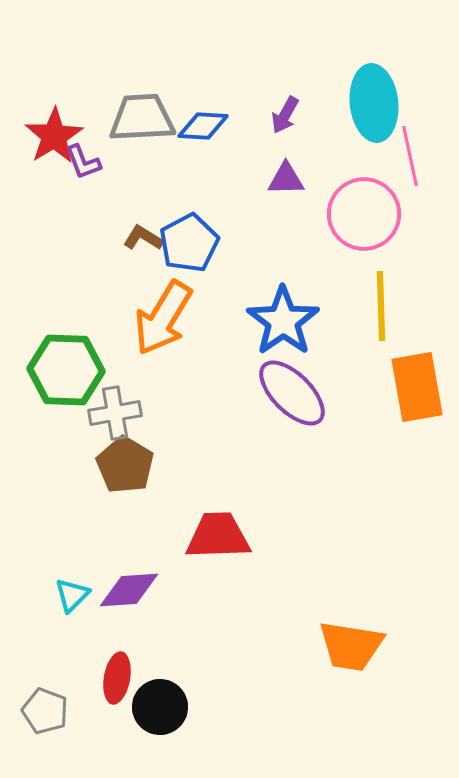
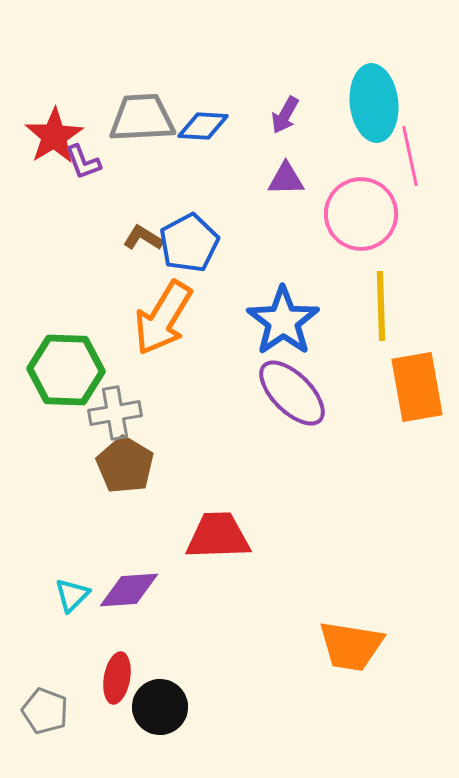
pink circle: moved 3 px left
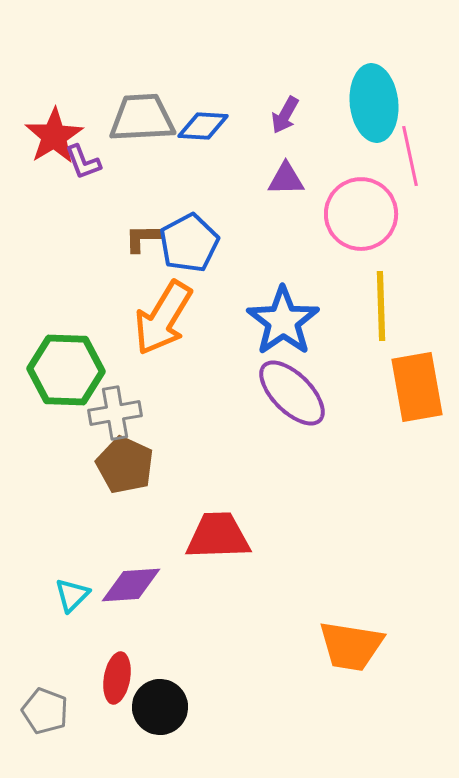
brown L-shape: rotated 33 degrees counterclockwise
brown pentagon: rotated 6 degrees counterclockwise
purple diamond: moved 2 px right, 5 px up
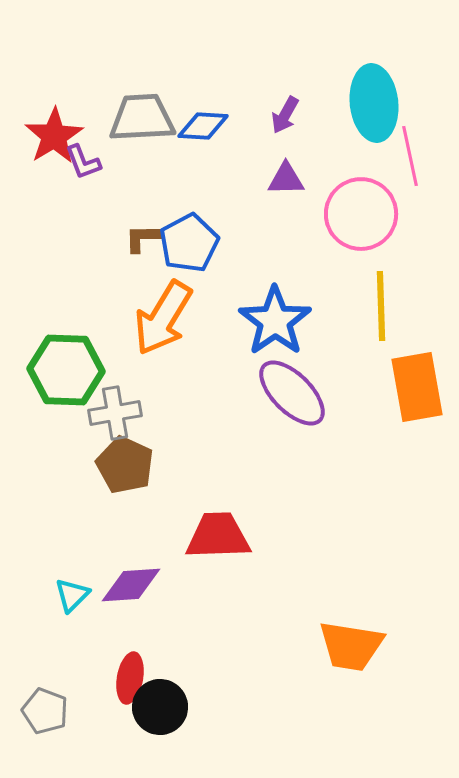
blue star: moved 8 px left
red ellipse: moved 13 px right
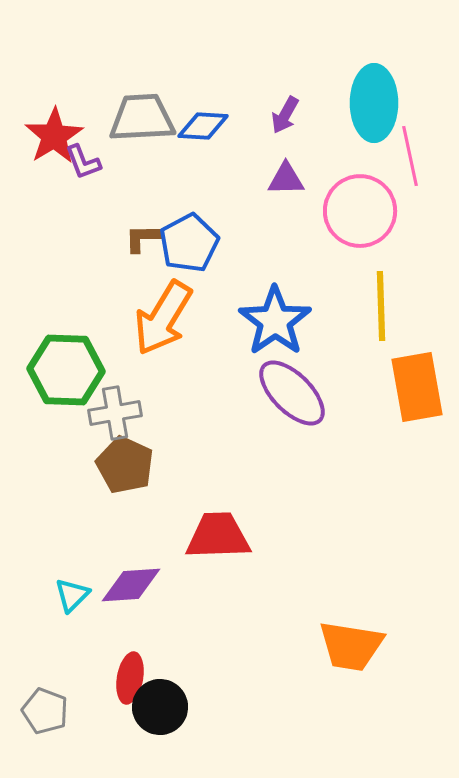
cyan ellipse: rotated 6 degrees clockwise
pink circle: moved 1 px left, 3 px up
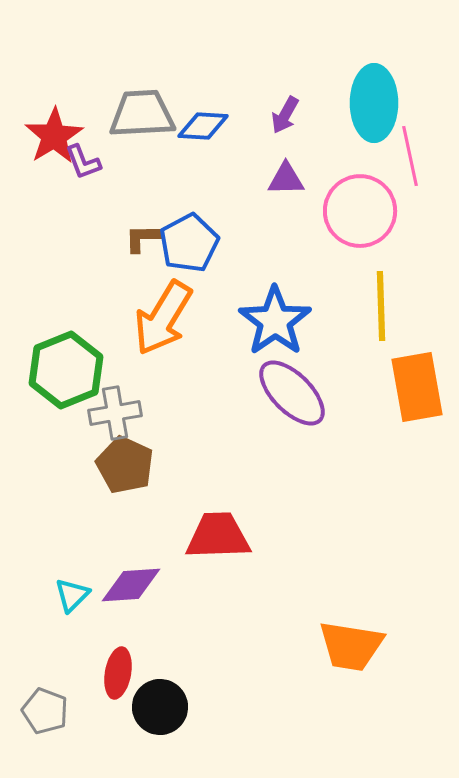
gray trapezoid: moved 4 px up
green hexagon: rotated 24 degrees counterclockwise
red ellipse: moved 12 px left, 5 px up
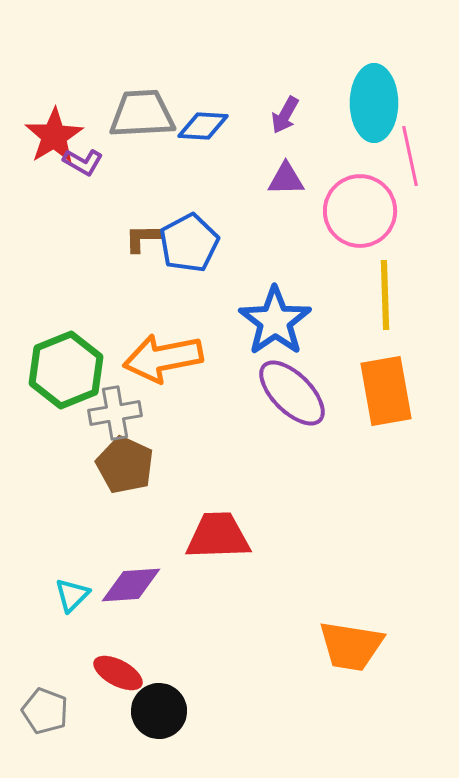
purple L-shape: rotated 39 degrees counterclockwise
yellow line: moved 4 px right, 11 px up
orange arrow: moved 40 px down; rotated 48 degrees clockwise
orange rectangle: moved 31 px left, 4 px down
red ellipse: rotated 72 degrees counterclockwise
black circle: moved 1 px left, 4 px down
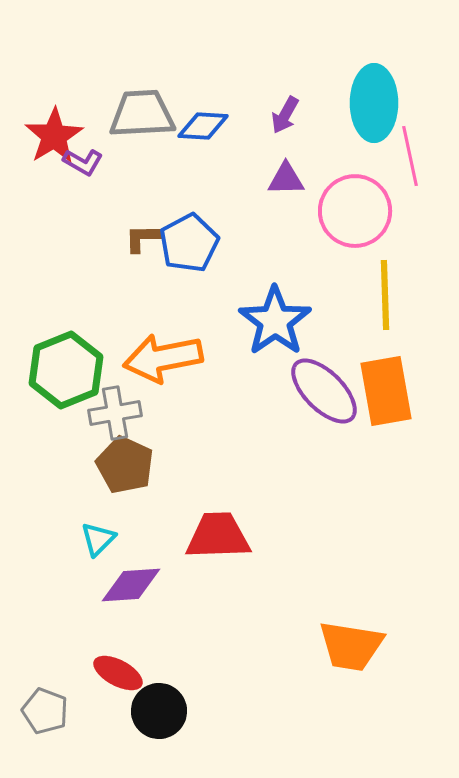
pink circle: moved 5 px left
purple ellipse: moved 32 px right, 2 px up
cyan triangle: moved 26 px right, 56 px up
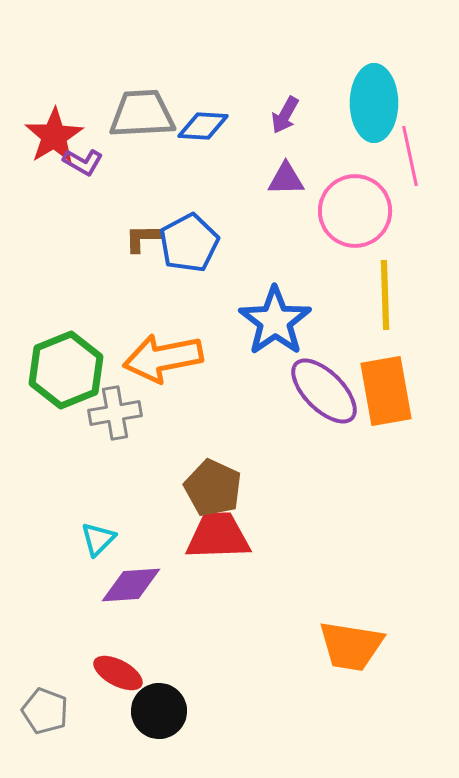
brown pentagon: moved 88 px right, 23 px down
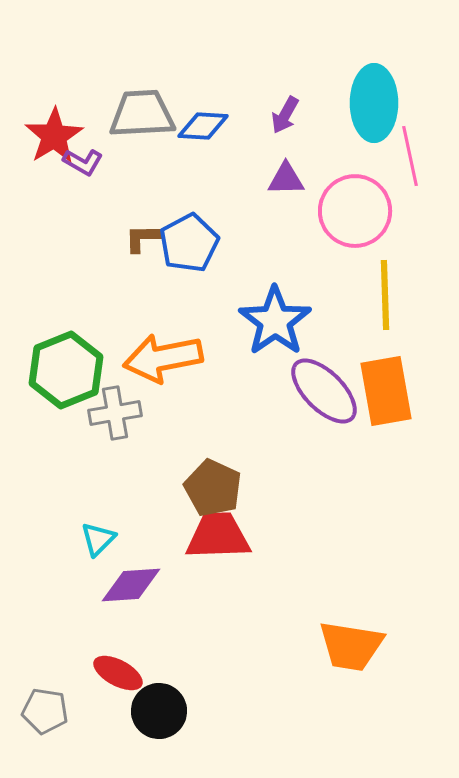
gray pentagon: rotated 12 degrees counterclockwise
